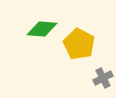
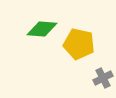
yellow pentagon: rotated 16 degrees counterclockwise
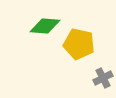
green diamond: moved 3 px right, 3 px up
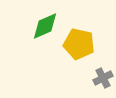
green diamond: rotated 28 degrees counterclockwise
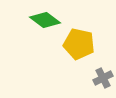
green diamond: moved 6 px up; rotated 60 degrees clockwise
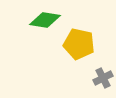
green diamond: rotated 28 degrees counterclockwise
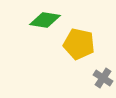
gray cross: rotated 30 degrees counterclockwise
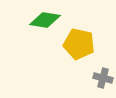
gray cross: rotated 18 degrees counterclockwise
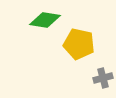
gray cross: rotated 30 degrees counterclockwise
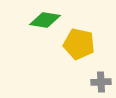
gray cross: moved 2 px left, 4 px down; rotated 12 degrees clockwise
